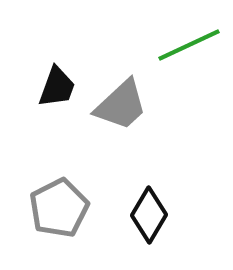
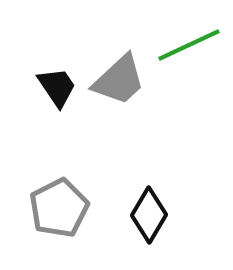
black trapezoid: rotated 54 degrees counterclockwise
gray trapezoid: moved 2 px left, 25 px up
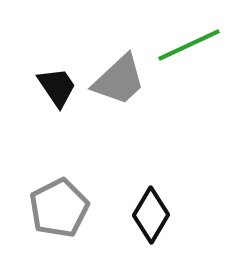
black diamond: moved 2 px right
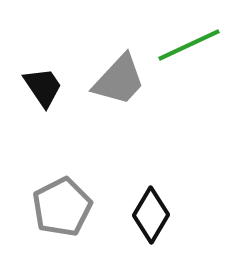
gray trapezoid: rotated 4 degrees counterclockwise
black trapezoid: moved 14 px left
gray pentagon: moved 3 px right, 1 px up
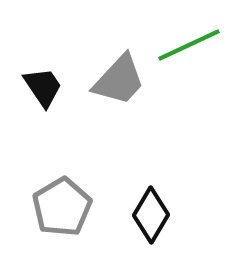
gray pentagon: rotated 4 degrees counterclockwise
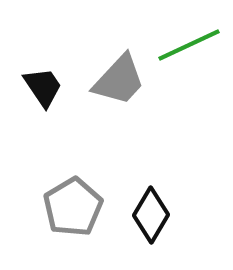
gray pentagon: moved 11 px right
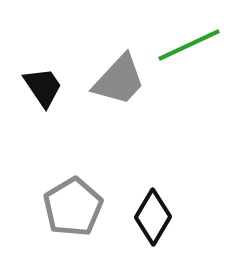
black diamond: moved 2 px right, 2 px down
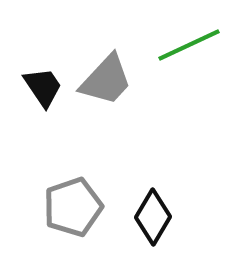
gray trapezoid: moved 13 px left
gray pentagon: rotated 12 degrees clockwise
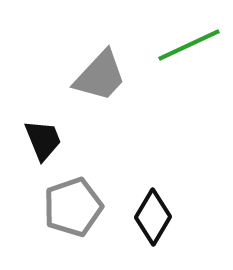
gray trapezoid: moved 6 px left, 4 px up
black trapezoid: moved 53 px down; rotated 12 degrees clockwise
